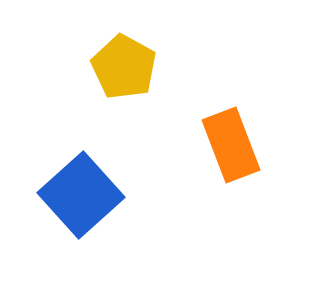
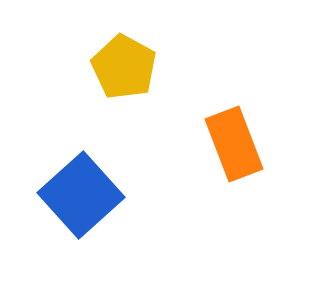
orange rectangle: moved 3 px right, 1 px up
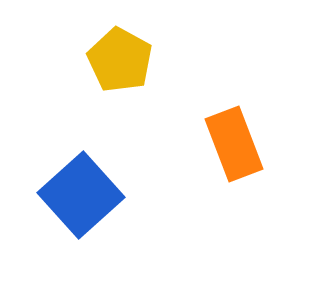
yellow pentagon: moved 4 px left, 7 px up
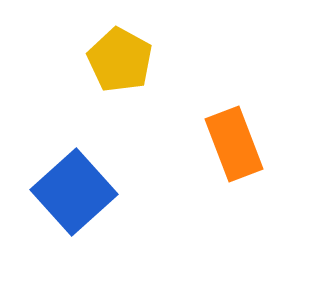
blue square: moved 7 px left, 3 px up
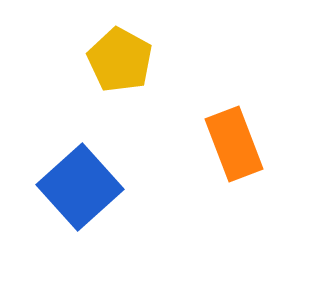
blue square: moved 6 px right, 5 px up
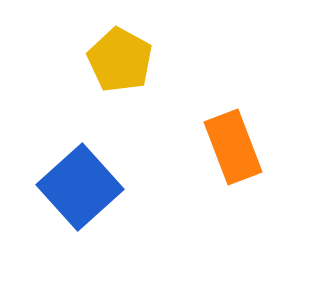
orange rectangle: moved 1 px left, 3 px down
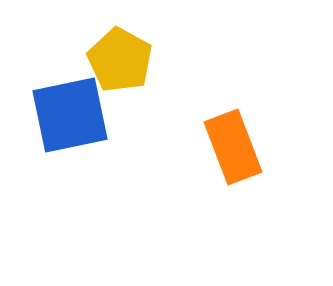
blue square: moved 10 px left, 72 px up; rotated 30 degrees clockwise
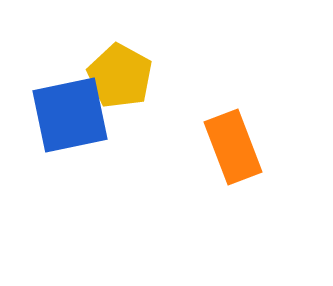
yellow pentagon: moved 16 px down
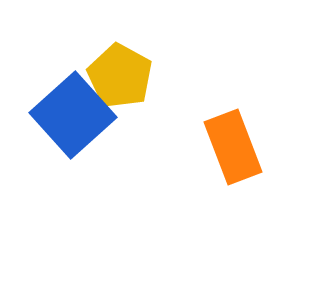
blue square: moved 3 px right; rotated 30 degrees counterclockwise
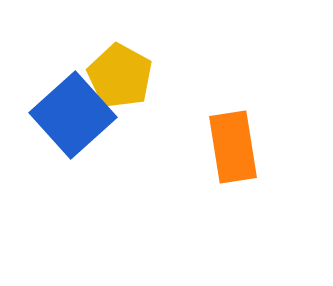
orange rectangle: rotated 12 degrees clockwise
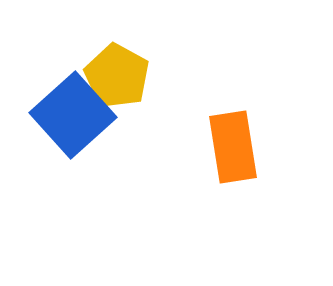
yellow pentagon: moved 3 px left
